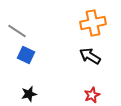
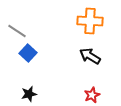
orange cross: moved 3 px left, 2 px up; rotated 15 degrees clockwise
blue square: moved 2 px right, 2 px up; rotated 18 degrees clockwise
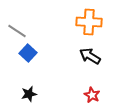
orange cross: moved 1 px left, 1 px down
red star: rotated 21 degrees counterclockwise
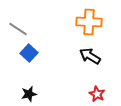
gray line: moved 1 px right, 2 px up
blue square: moved 1 px right
red star: moved 5 px right, 1 px up
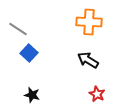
black arrow: moved 2 px left, 4 px down
black star: moved 3 px right, 1 px down; rotated 28 degrees clockwise
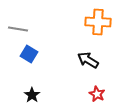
orange cross: moved 9 px right
gray line: rotated 24 degrees counterclockwise
blue square: moved 1 px down; rotated 12 degrees counterclockwise
black star: rotated 21 degrees clockwise
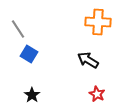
gray line: rotated 48 degrees clockwise
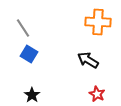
gray line: moved 5 px right, 1 px up
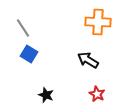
black star: moved 14 px right; rotated 14 degrees counterclockwise
